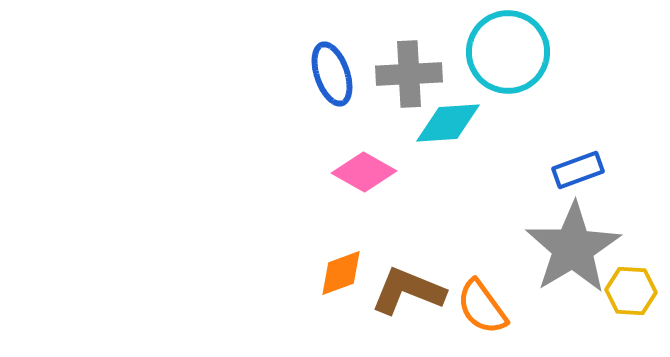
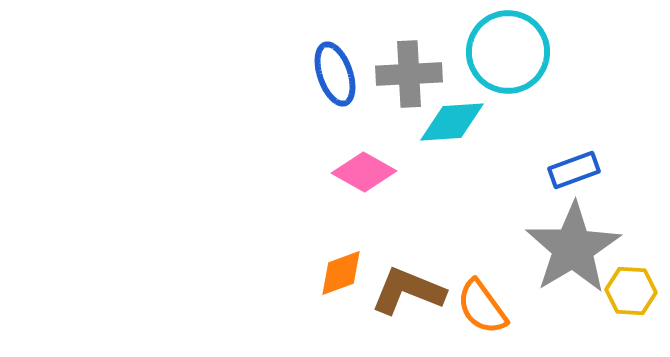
blue ellipse: moved 3 px right
cyan diamond: moved 4 px right, 1 px up
blue rectangle: moved 4 px left
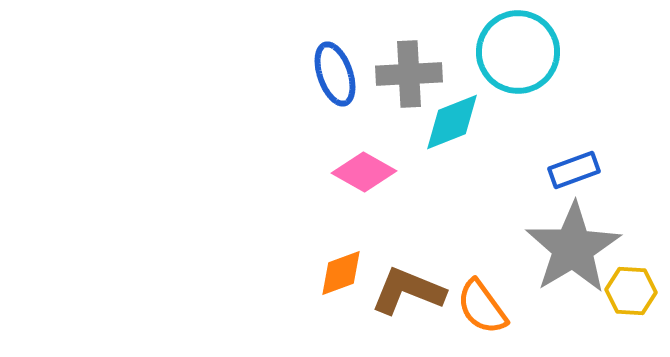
cyan circle: moved 10 px right
cyan diamond: rotated 18 degrees counterclockwise
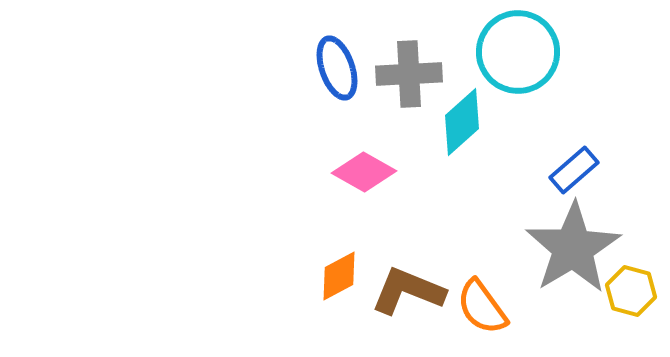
blue ellipse: moved 2 px right, 6 px up
cyan diamond: moved 10 px right; rotated 20 degrees counterclockwise
blue rectangle: rotated 21 degrees counterclockwise
orange diamond: moved 2 px left, 3 px down; rotated 8 degrees counterclockwise
yellow hexagon: rotated 12 degrees clockwise
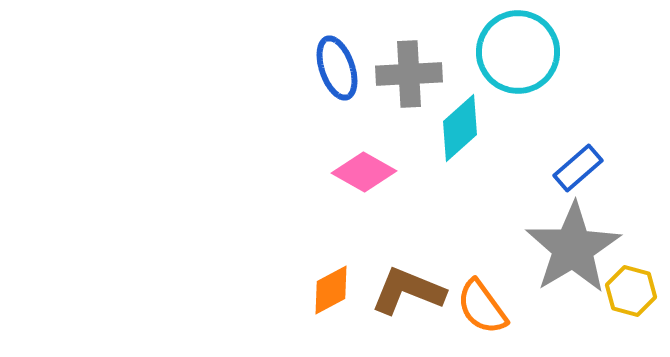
cyan diamond: moved 2 px left, 6 px down
blue rectangle: moved 4 px right, 2 px up
orange diamond: moved 8 px left, 14 px down
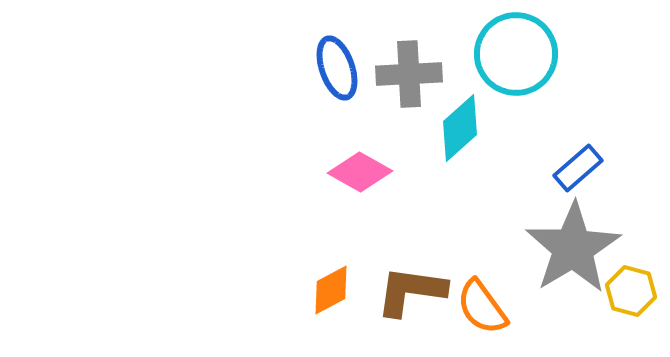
cyan circle: moved 2 px left, 2 px down
pink diamond: moved 4 px left
brown L-shape: moved 3 px right; rotated 14 degrees counterclockwise
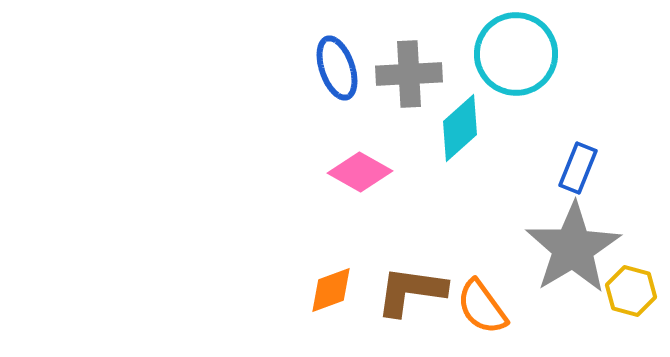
blue rectangle: rotated 27 degrees counterclockwise
orange diamond: rotated 8 degrees clockwise
